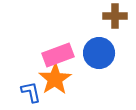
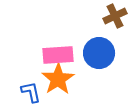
brown cross: rotated 25 degrees counterclockwise
pink rectangle: rotated 16 degrees clockwise
orange star: moved 3 px right
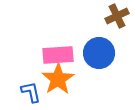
brown cross: moved 2 px right
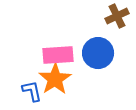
blue circle: moved 1 px left
orange star: moved 3 px left
blue L-shape: moved 1 px right, 1 px up
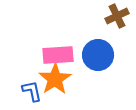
blue circle: moved 2 px down
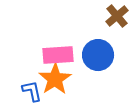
brown cross: rotated 15 degrees counterclockwise
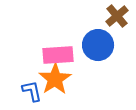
blue circle: moved 10 px up
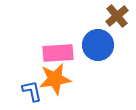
pink rectangle: moved 2 px up
orange star: rotated 24 degrees clockwise
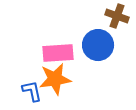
brown cross: rotated 30 degrees counterclockwise
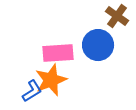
brown cross: rotated 15 degrees clockwise
orange star: moved 4 px left, 1 px down; rotated 12 degrees counterclockwise
blue L-shape: rotated 70 degrees clockwise
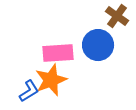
blue L-shape: moved 3 px left
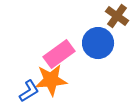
blue circle: moved 2 px up
pink rectangle: moved 1 px right, 1 px down; rotated 32 degrees counterclockwise
orange star: rotated 16 degrees clockwise
